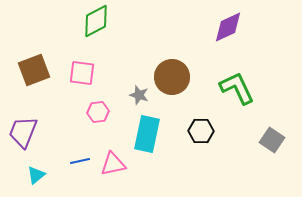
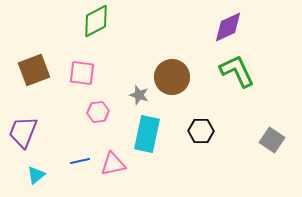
green L-shape: moved 17 px up
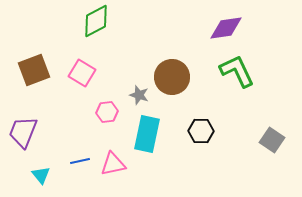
purple diamond: moved 2 px left, 1 px down; rotated 16 degrees clockwise
pink square: rotated 24 degrees clockwise
pink hexagon: moved 9 px right
cyan triangle: moved 5 px right; rotated 30 degrees counterclockwise
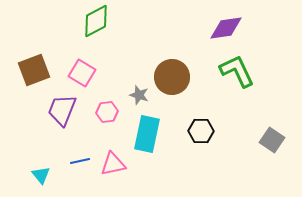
purple trapezoid: moved 39 px right, 22 px up
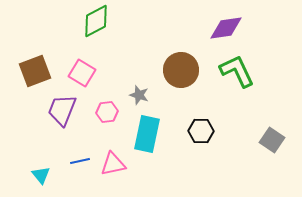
brown square: moved 1 px right, 1 px down
brown circle: moved 9 px right, 7 px up
